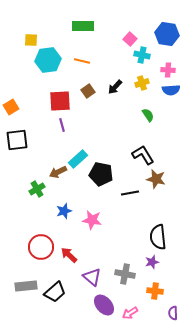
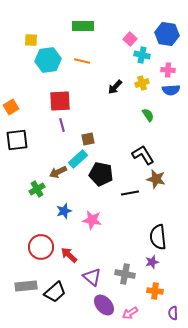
brown square: moved 48 px down; rotated 24 degrees clockwise
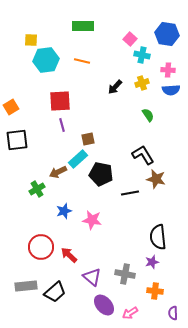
cyan hexagon: moved 2 px left
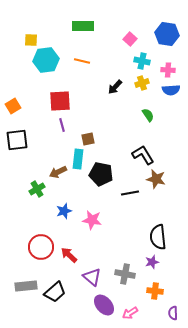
cyan cross: moved 6 px down
orange square: moved 2 px right, 1 px up
cyan rectangle: rotated 42 degrees counterclockwise
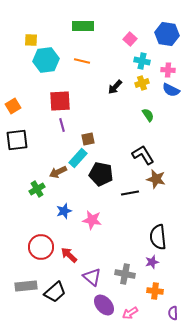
blue semicircle: rotated 30 degrees clockwise
cyan rectangle: moved 1 px up; rotated 36 degrees clockwise
